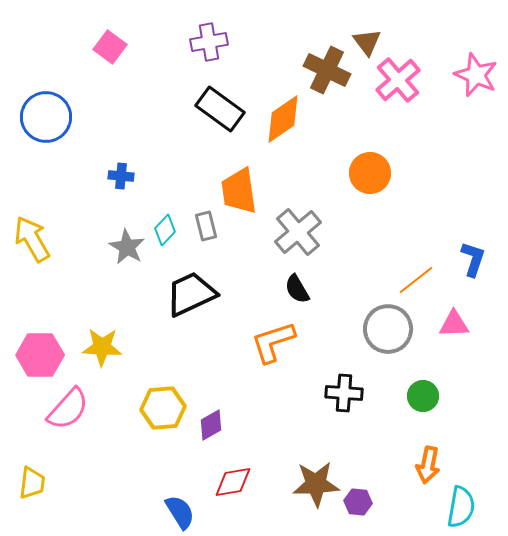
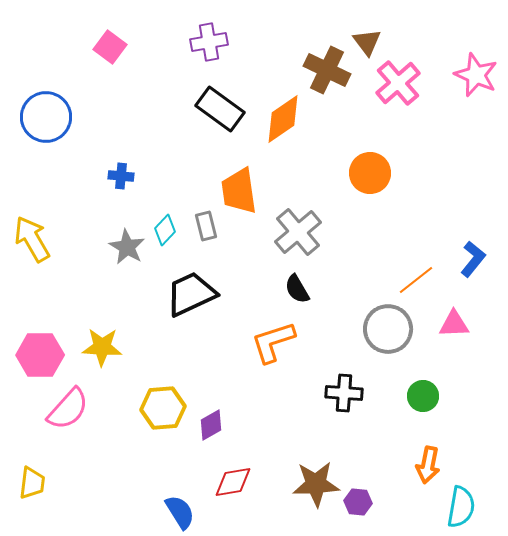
pink cross: moved 3 px down
blue L-shape: rotated 21 degrees clockwise
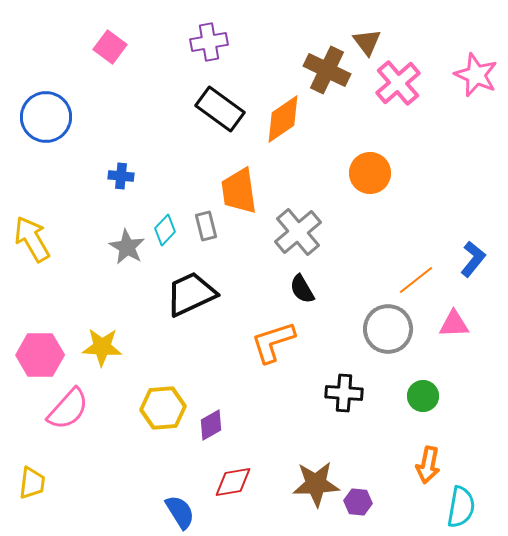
black semicircle: moved 5 px right
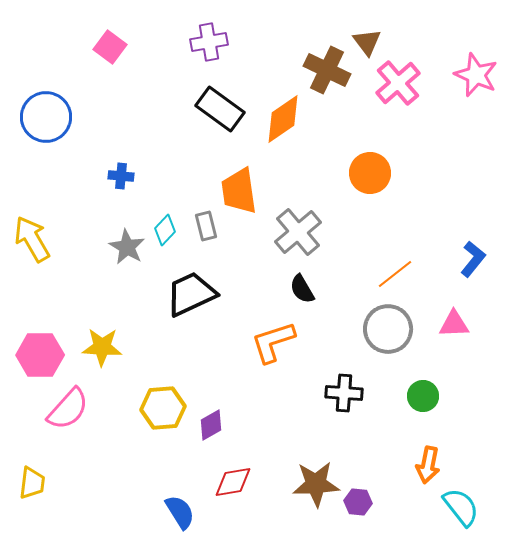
orange line: moved 21 px left, 6 px up
cyan semicircle: rotated 48 degrees counterclockwise
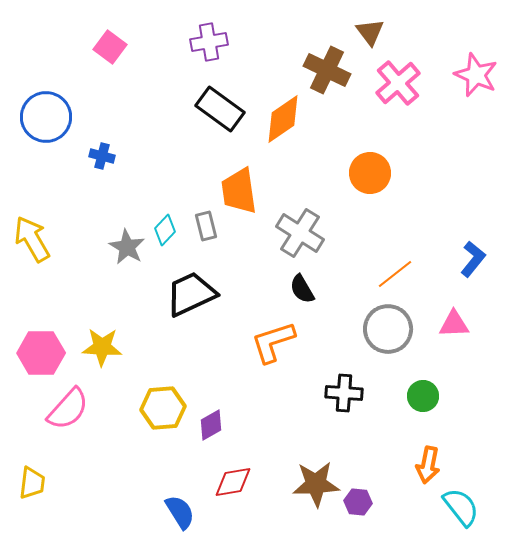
brown triangle: moved 3 px right, 10 px up
blue cross: moved 19 px left, 20 px up; rotated 10 degrees clockwise
gray cross: moved 2 px right, 1 px down; rotated 18 degrees counterclockwise
pink hexagon: moved 1 px right, 2 px up
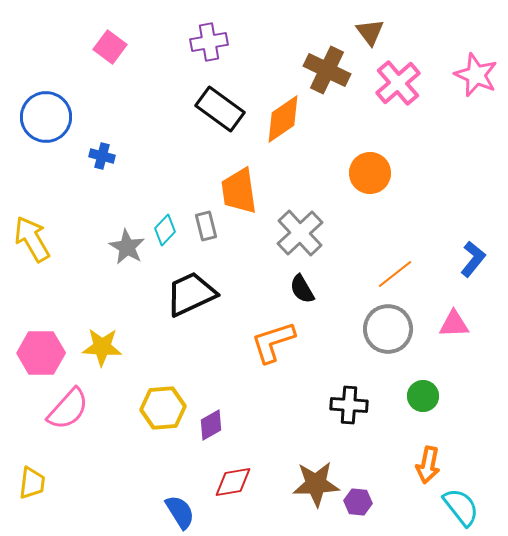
gray cross: rotated 15 degrees clockwise
black cross: moved 5 px right, 12 px down
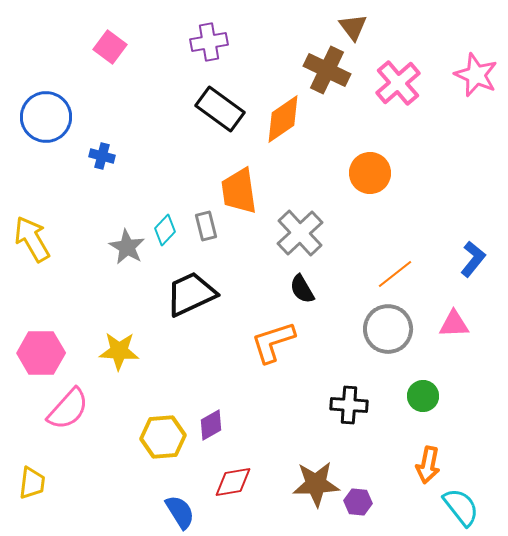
brown triangle: moved 17 px left, 5 px up
yellow star: moved 17 px right, 4 px down
yellow hexagon: moved 29 px down
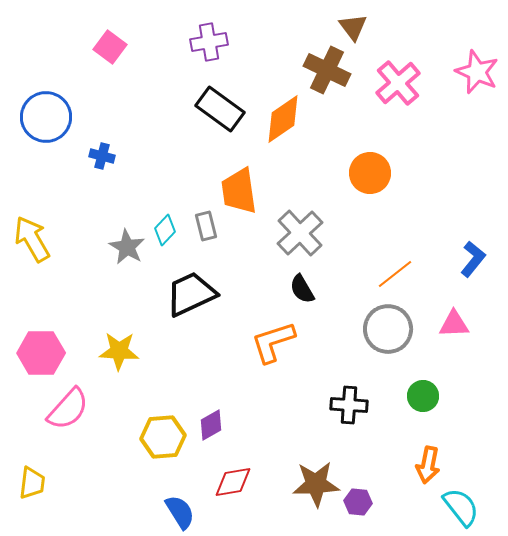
pink star: moved 1 px right, 3 px up
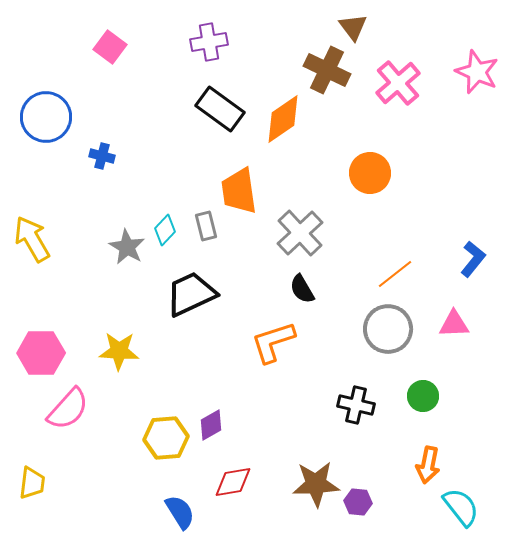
black cross: moved 7 px right; rotated 9 degrees clockwise
yellow hexagon: moved 3 px right, 1 px down
